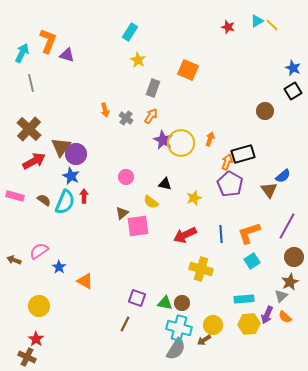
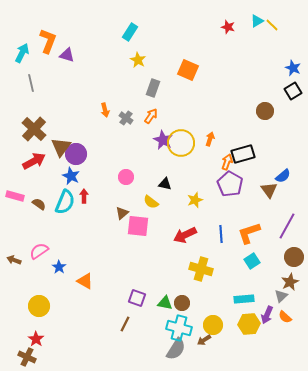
brown cross at (29, 129): moved 5 px right
yellow star at (194, 198): moved 1 px right, 2 px down
brown semicircle at (44, 200): moved 5 px left, 4 px down
pink square at (138, 226): rotated 15 degrees clockwise
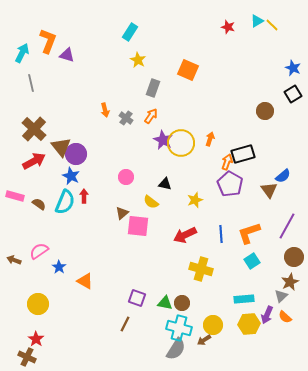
black square at (293, 91): moved 3 px down
brown triangle at (61, 147): rotated 15 degrees counterclockwise
yellow circle at (39, 306): moved 1 px left, 2 px up
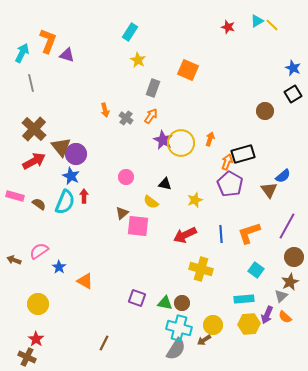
cyan square at (252, 261): moved 4 px right, 9 px down; rotated 21 degrees counterclockwise
brown line at (125, 324): moved 21 px left, 19 px down
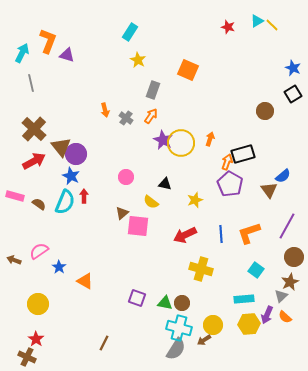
gray rectangle at (153, 88): moved 2 px down
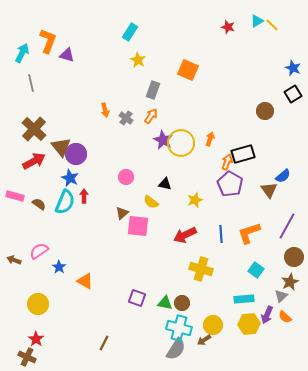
blue star at (71, 176): moved 1 px left, 2 px down
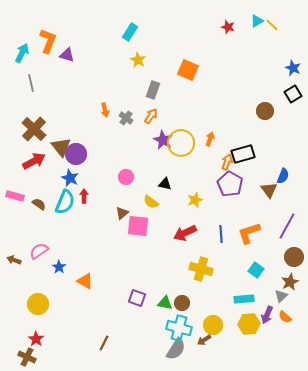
blue semicircle at (283, 176): rotated 28 degrees counterclockwise
red arrow at (185, 235): moved 2 px up
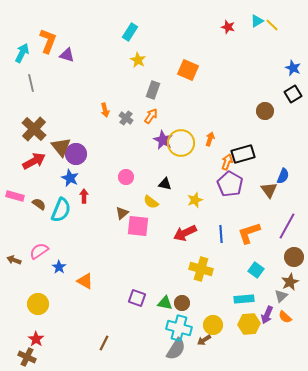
cyan semicircle at (65, 202): moved 4 px left, 8 px down
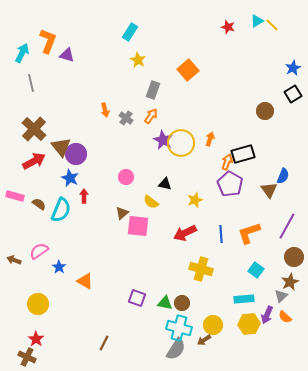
blue star at (293, 68): rotated 21 degrees clockwise
orange square at (188, 70): rotated 25 degrees clockwise
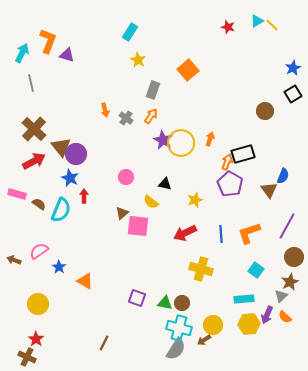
pink rectangle at (15, 196): moved 2 px right, 2 px up
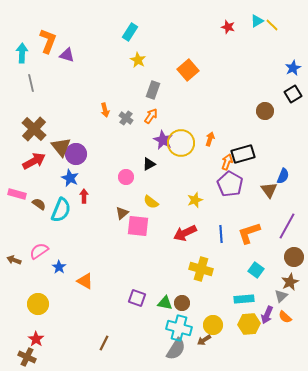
cyan arrow at (22, 53): rotated 24 degrees counterclockwise
black triangle at (165, 184): moved 16 px left, 20 px up; rotated 40 degrees counterclockwise
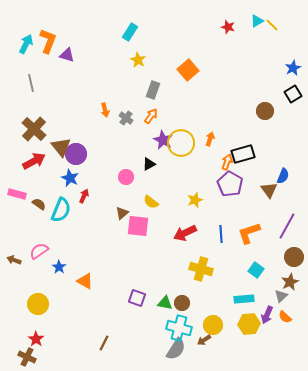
cyan arrow at (22, 53): moved 4 px right, 9 px up; rotated 24 degrees clockwise
red arrow at (84, 196): rotated 24 degrees clockwise
